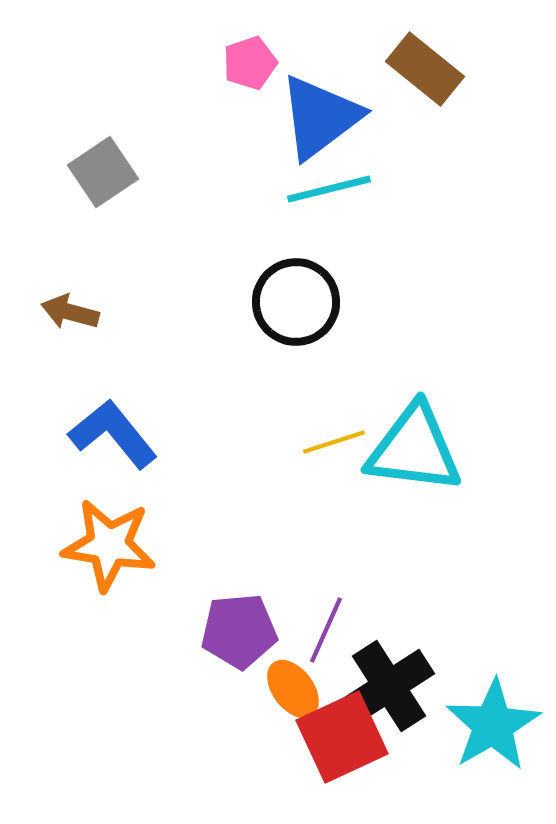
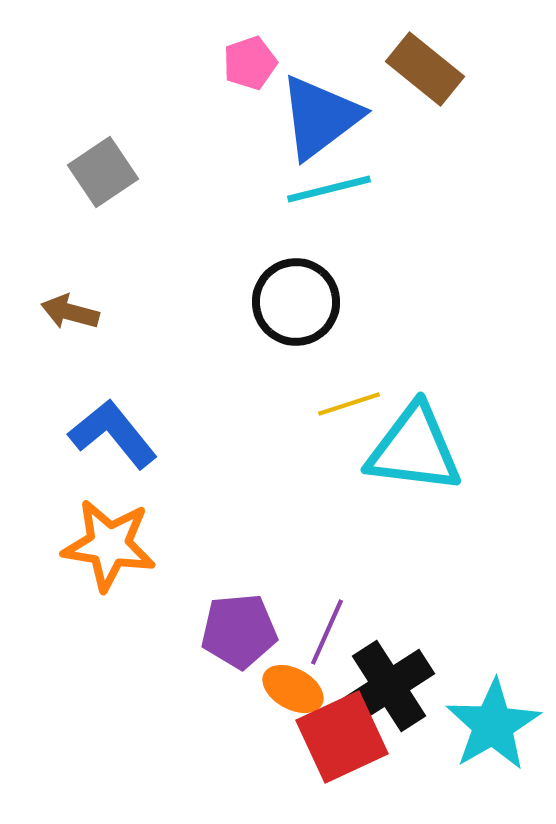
yellow line: moved 15 px right, 38 px up
purple line: moved 1 px right, 2 px down
orange ellipse: rotated 24 degrees counterclockwise
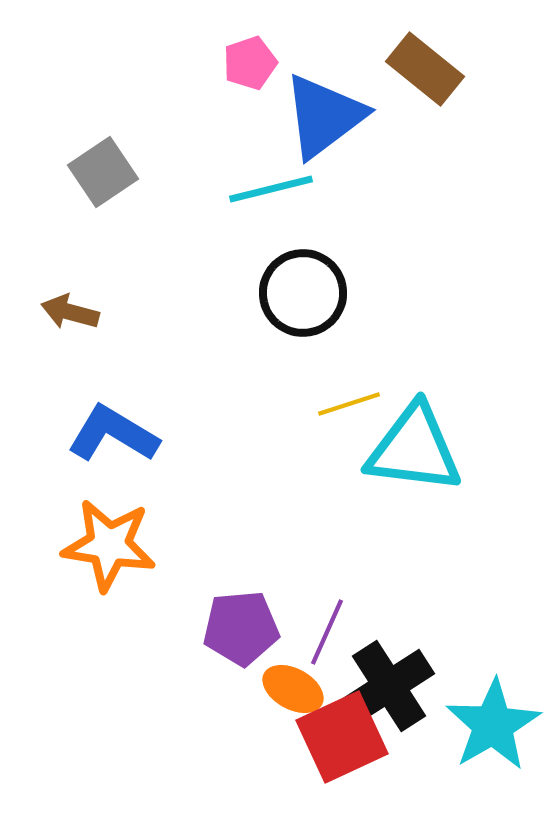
blue triangle: moved 4 px right, 1 px up
cyan line: moved 58 px left
black circle: moved 7 px right, 9 px up
blue L-shape: rotated 20 degrees counterclockwise
purple pentagon: moved 2 px right, 3 px up
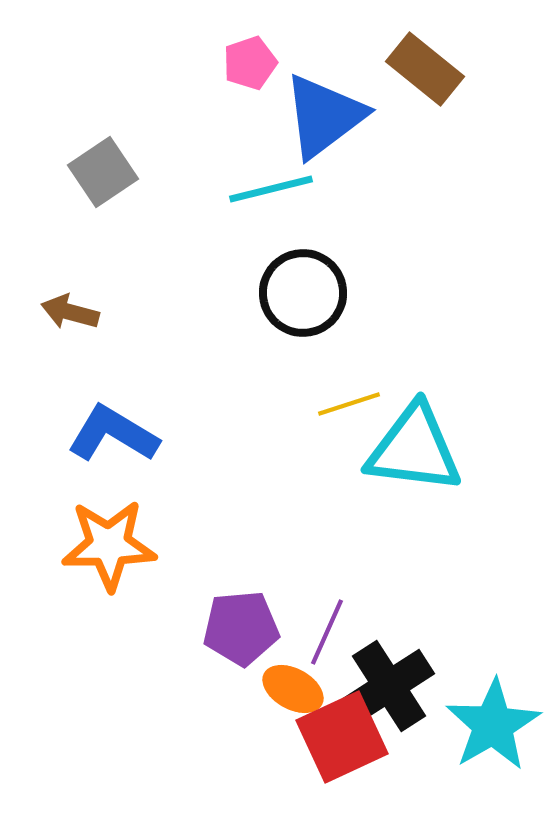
orange star: rotated 10 degrees counterclockwise
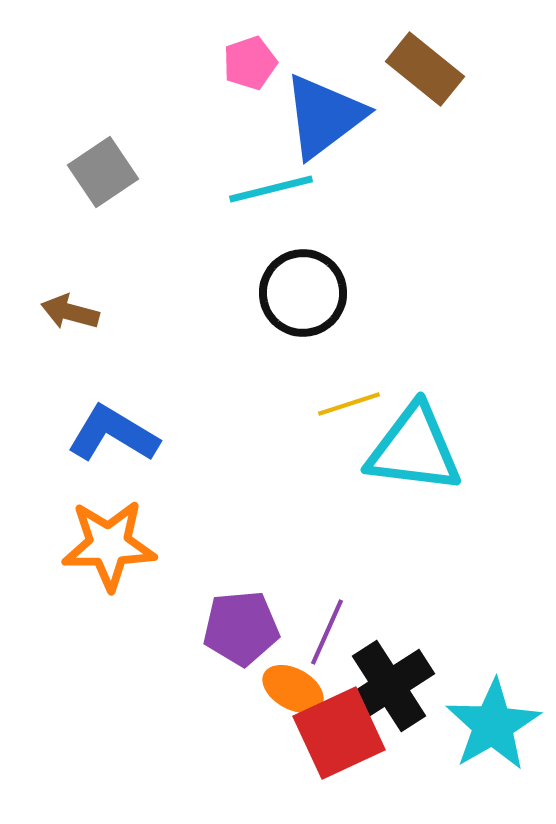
red square: moved 3 px left, 4 px up
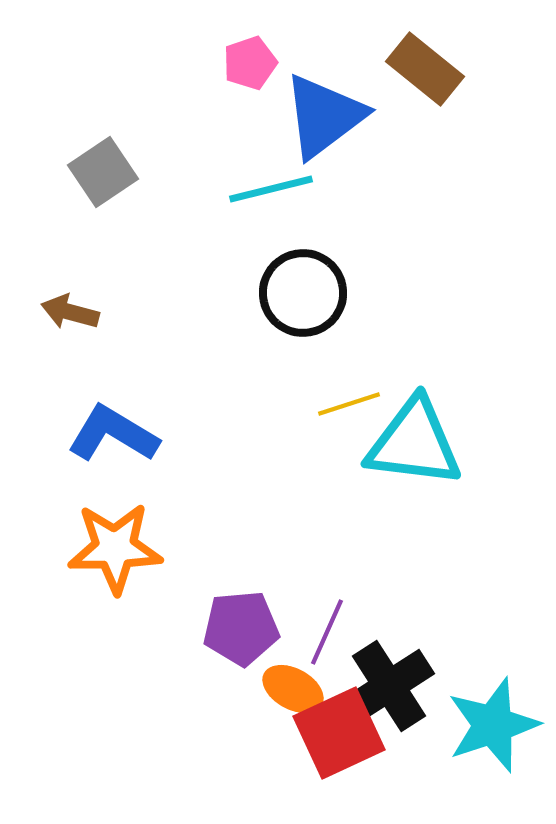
cyan triangle: moved 6 px up
orange star: moved 6 px right, 3 px down
cyan star: rotated 12 degrees clockwise
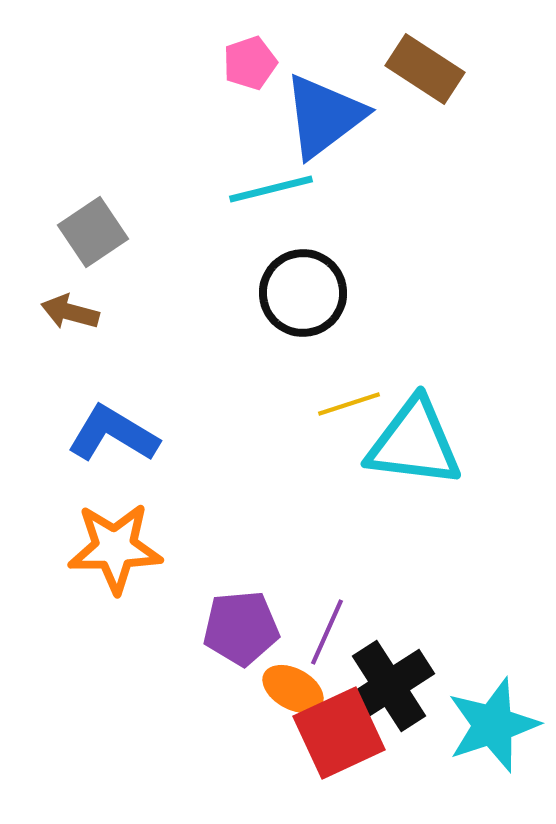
brown rectangle: rotated 6 degrees counterclockwise
gray square: moved 10 px left, 60 px down
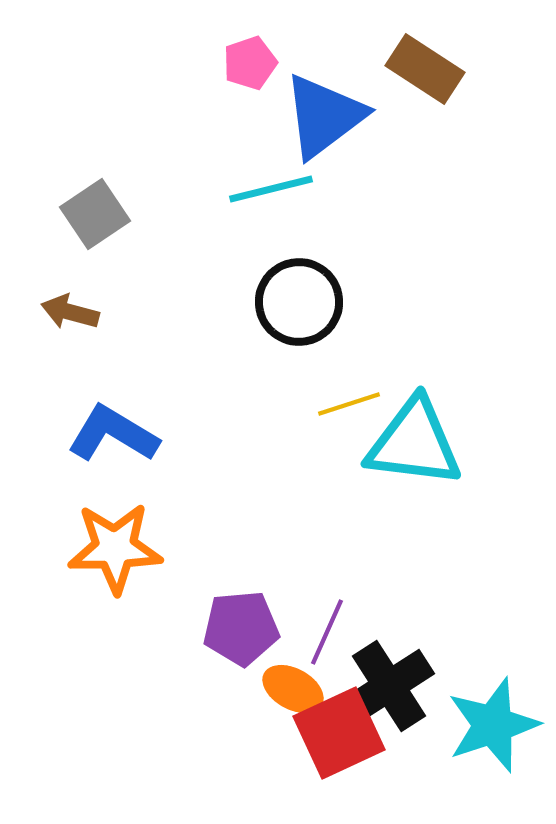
gray square: moved 2 px right, 18 px up
black circle: moved 4 px left, 9 px down
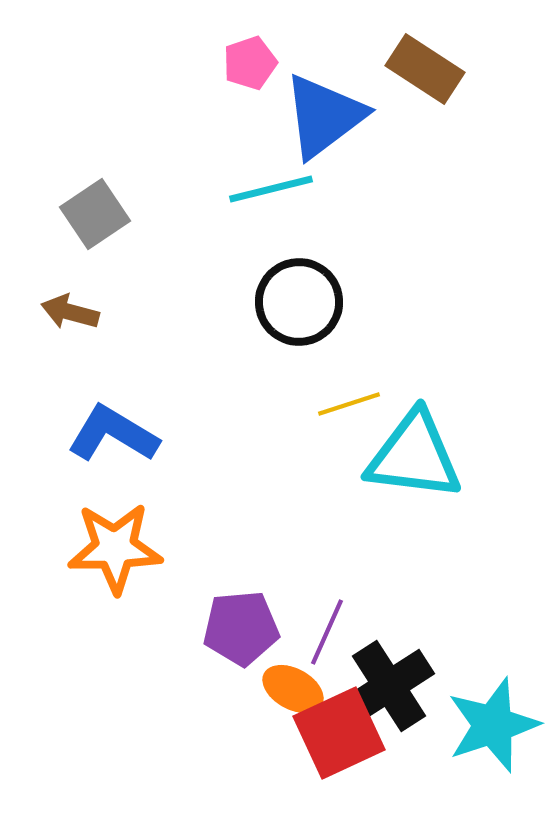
cyan triangle: moved 13 px down
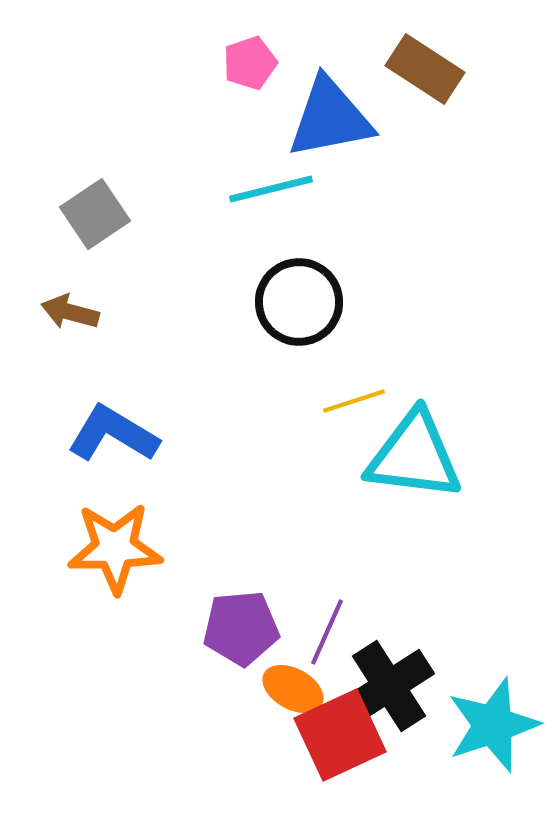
blue triangle: moved 6 px right, 2 px down; rotated 26 degrees clockwise
yellow line: moved 5 px right, 3 px up
red square: moved 1 px right, 2 px down
